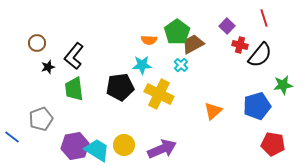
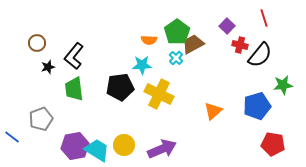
cyan cross: moved 5 px left, 7 px up
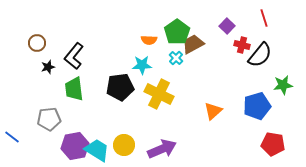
red cross: moved 2 px right
gray pentagon: moved 8 px right; rotated 15 degrees clockwise
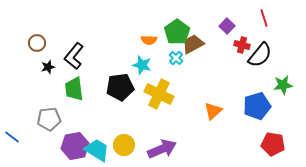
cyan star: rotated 18 degrees clockwise
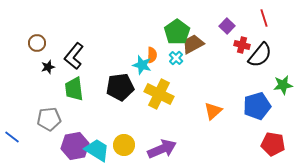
orange semicircle: moved 3 px right, 15 px down; rotated 91 degrees counterclockwise
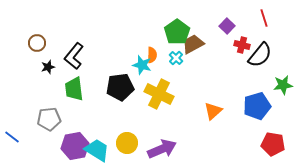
yellow circle: moved 3 px right, 2 px up
